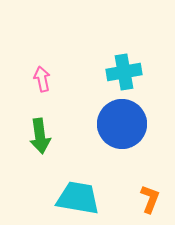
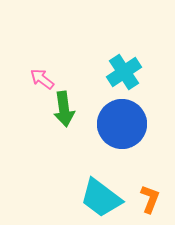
cyan cross: rotated 24 degrees counterclockwise
pink arrow: rotated 40 degrees counterclockwise
green arrow: moved 24 px right, 27 px up
cyan trapezoid: moved 23 px right; rotated 153 degrees counterclockwise
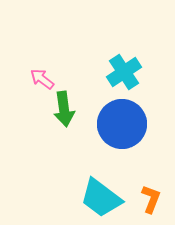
orange L-shape: moved 1 px right
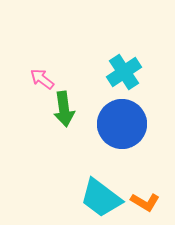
orange L-shape: moved 6 px left, 3 px down; rotated 100 degrees clockwise
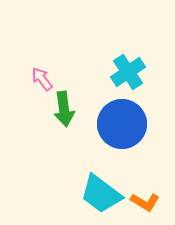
cyan cross: moved 4 px right
pink arrow: rotated 15 degrees clockwise
cyan trapezoid: moved 4 px up
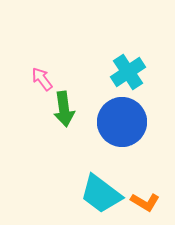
blue circle: moved 2 px up
